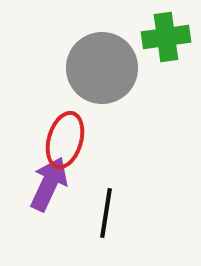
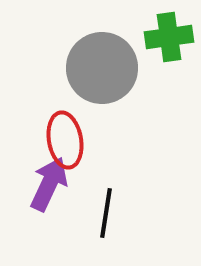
green cross: moved 3 px right
red ellipse: rotated 26 degrees counterclockwise
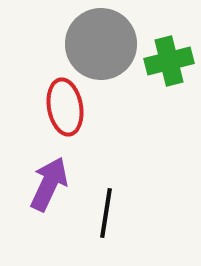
green cross: moved 24 px down; rotated 6 degrees counterclockwise
gray circle: moved 1 px left, 24 px up
red ellipse: moved 33 px up
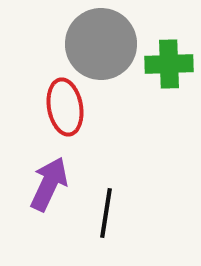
green cross: moved 3 px down; rotated 12 degrees clockwise
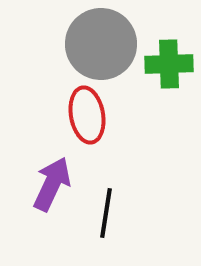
red ellipse: moved 22 px right, 8 px down
purple arrow: moved 3 px right
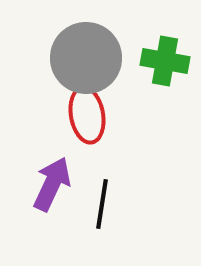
gray circle: moved 15 px left, 14 px down
green cross: moved 4 px left, 3 px up; rotated 12 degrees clockwise
black line: moved 4 px left, 9 px up
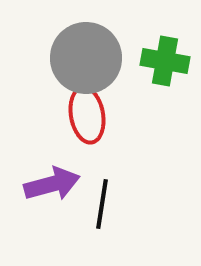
purple arrow: rotated 50 degrees clockwise
